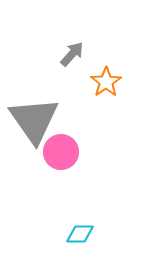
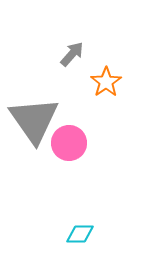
pink circle: moved 8 px right, 9 px up
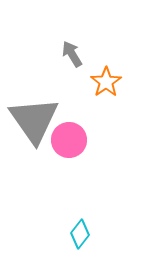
gray arrow: rotated 72 degrees counterclockwise
pink circle: moved 3 px up
cyan diamond: rotated 52 degrees counterclockwise
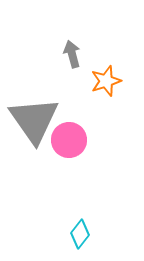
gray arrow: rotated 16 degrees clockwise
orange star: moved 1 px up; rotated 16 degrees clockwise
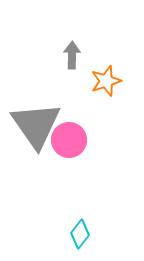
gray arrow: moved 1 px down; rotated 16 degrees clockwise
gray triangle: moved 2 px right, 5 px down
